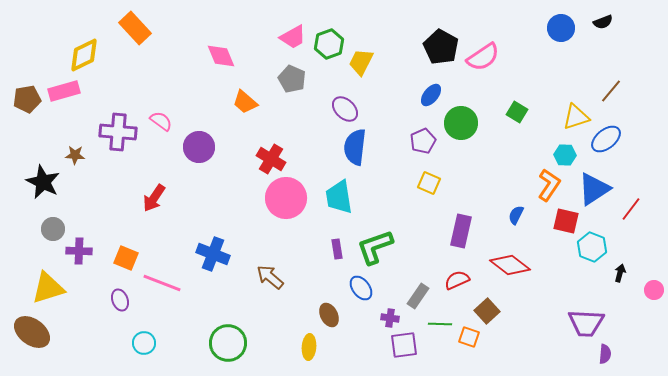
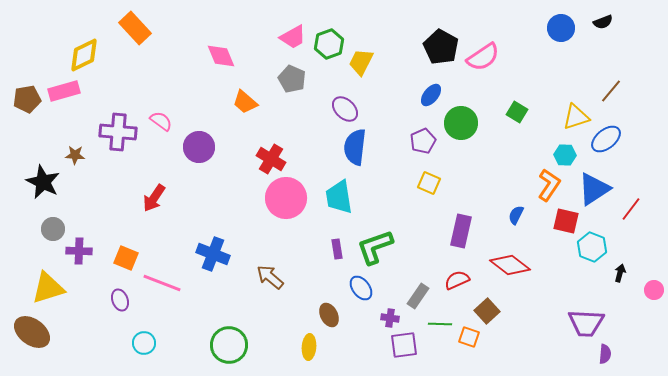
green circle at (228, 343): moved 1 px right, 2 px down
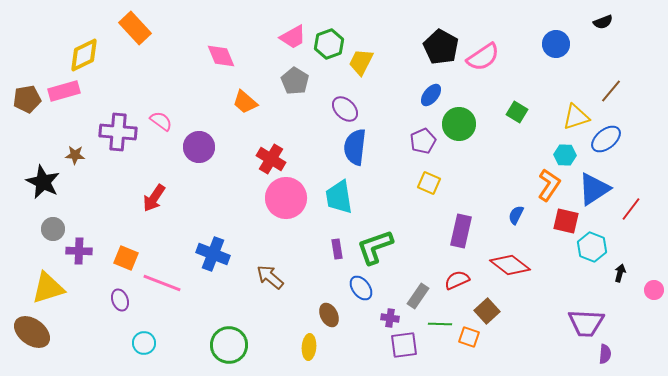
blue circle at (561, 28): moved 5 px left, 16 px down
gray pentagon at (292, 79): moved 3 px right, 2 px down; rotated 8 degrees clockwise
green circle at (461, 123): moved 2 px left, 1 px down
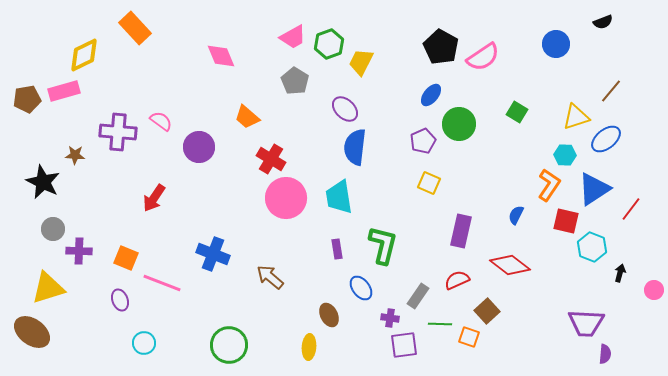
orange trapezoid at (245, 102): moved 2 px right, 15 px down
green L-shape at (375, 247): moved 8 px right, 2 px up; rotated 123 degrees clockwise
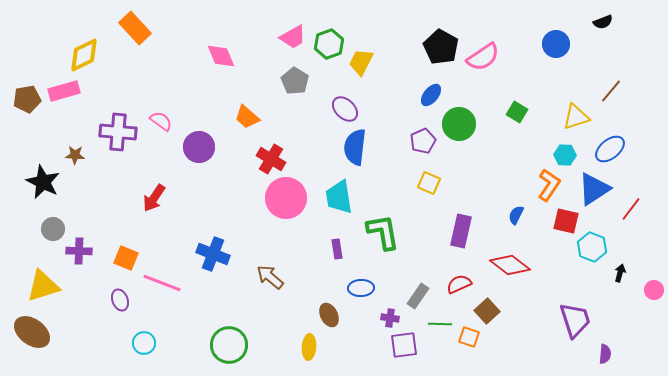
blue ellipse at (606, 139): moved 4 px right, 10 px down
green L-shape at (383, 245): moved 13 px up; rotated 24 degrees counterclockwise
red semicircle at (457, 280): moved 2 px right, 4 px down
yellow triangle at (48, 288): moved 5 px left, 2 px up
blue ellipse at (361, 288): rotated 55 degrees counterclockwise
purple trapezoid at (586, 323): moved 11 px left, 3 px up; rotated 111 degrees counterclockwise
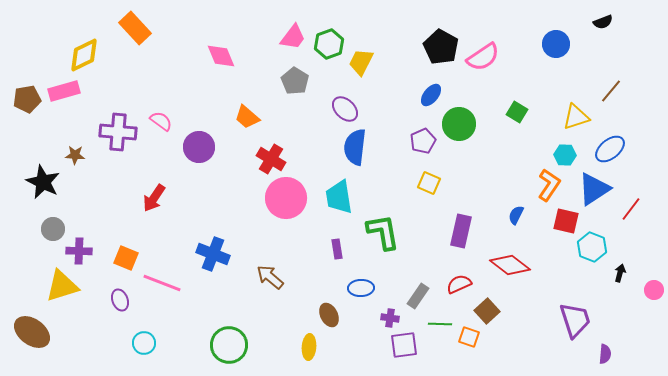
pink trapezoid at (293, 37): rotated 24 degrees counterclockwise
yellow triangle at (43, 286): moved 19 px right
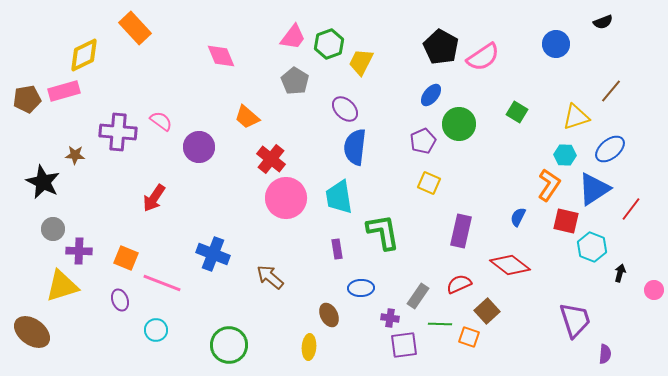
red cross at (271, 159): rotated 8 degrees clockwise
blue semicircle at (516, 215): moved 2 px right, 2 px down
cyan circle at (144, 343): moved 12 px right, 13 px up
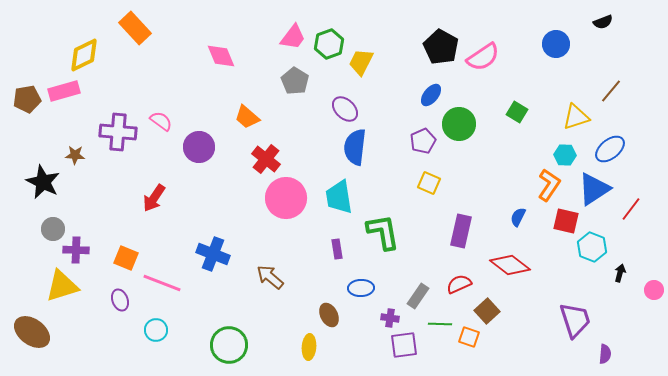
red cross at (271, 159): moved 5 px left
purple cross at (79, 251): moved 3 px left, 1 px up
